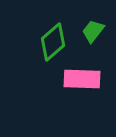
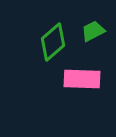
green trapezoid: rotated 25 degrees clockwise
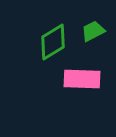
green diamond: rotated 9 degrees clockwise
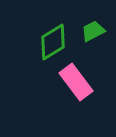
pink rectangle: moved 6 px left, 3 px down; rotated 51 degrees clockwise
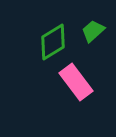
green trapezoid: rotated 15 degrees counterclockwise
